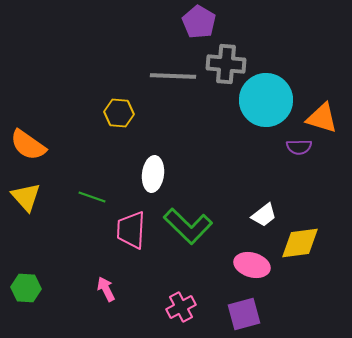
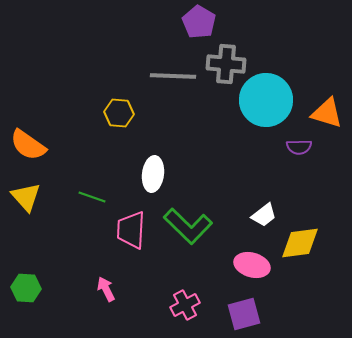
orange triangle: moved 5 px right, 5 px up
pink cross: moved 4 px right, 2 px up
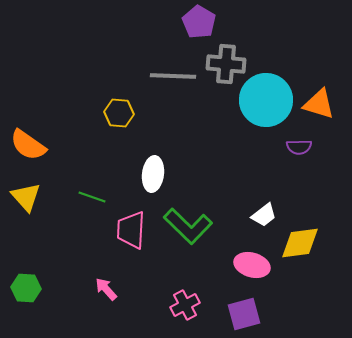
orange triangle: moved 8 px left, 9 px up
pink arrow: rotated 15 degrees counterclockwise
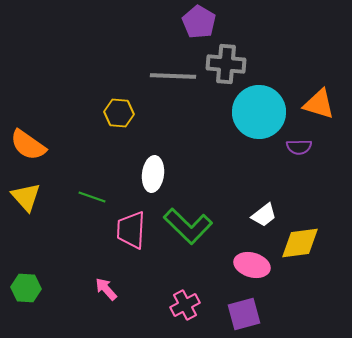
cyan circle: moved 7 px left, 12 px down
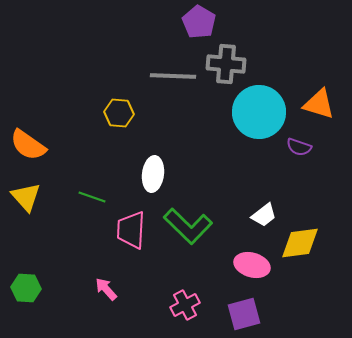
purple semicircle: rotated 20 degrees clockwise
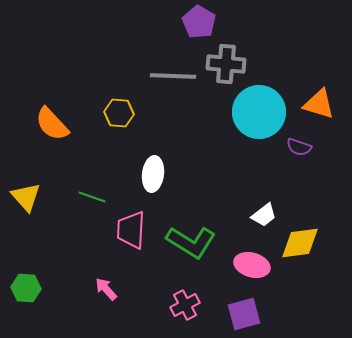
orange semicircle: moved 24 px right, 21 px up; rotated 12 degrees clockwise
green L-shape: moved 3 px right, 16 px down; rotated 12 degrees counterclockwise
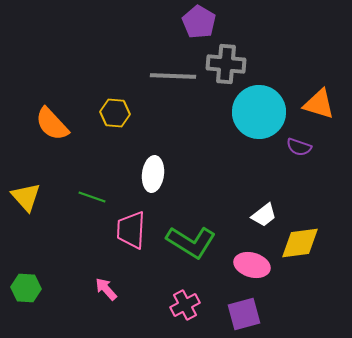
yellow hexagon: moved 4 px left
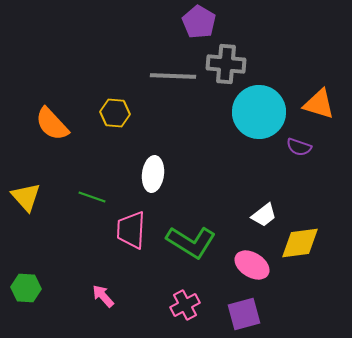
pink ellipse: rotated 16 degrees clockwise
pink arrow: moved 3 px left, 7 px down
